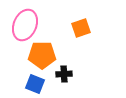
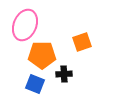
orange square: moved 1 px right, 14 px down
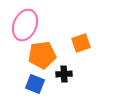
orange square: moved 1 px left, 1 px down
orange pentagon: rotated 8 degrees counterclockwise
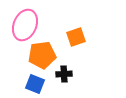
orange square: moved 5 px left, 6 px up
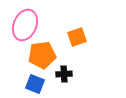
orange square: moved 1 px right
